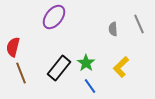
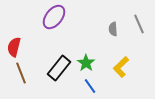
red semicircle: moved 1 px right
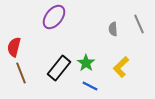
blue line: rotated 28 degrees counterclockwise
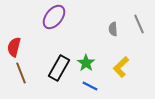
black rectangle: rotated 10 degrees counterclockwise
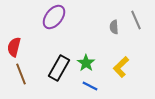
gray line: moved 3 px left, 4 px up
gray semicircle: moved 1 px right, 2 px up
brown line: moved 1 px down
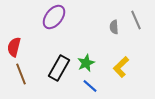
green star: rotated 12 degrees clockwise
blue line: rotated 14 degrees clockwise
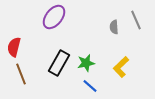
green star: rotated 12 degrees clockwise
black rectangle: moved 5 px up
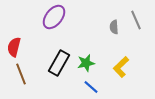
blue line: moved 1 px right, 1 px down
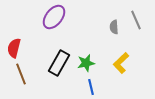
red semicircle: moved 1 px down
yellow L-shape: moved 4 px up
blue line: rotated 35 degrees clockwise
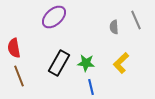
purple ellipse: rotated 10 degrees clockwise
red semicircle: rotated 24 degrees counterclockwise
green star: rotated 18 degrees clockwise
brown line: moved 2 px left, 2 px down
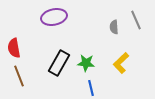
purple ellipse: rotated 30 degrees clockwise
blue line: moved 1 px down
